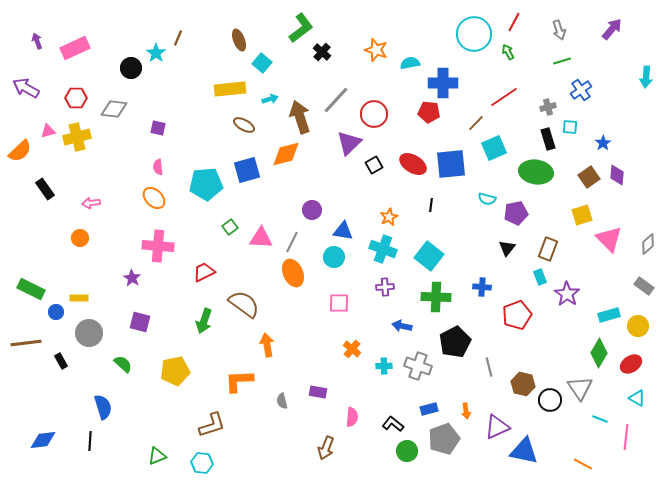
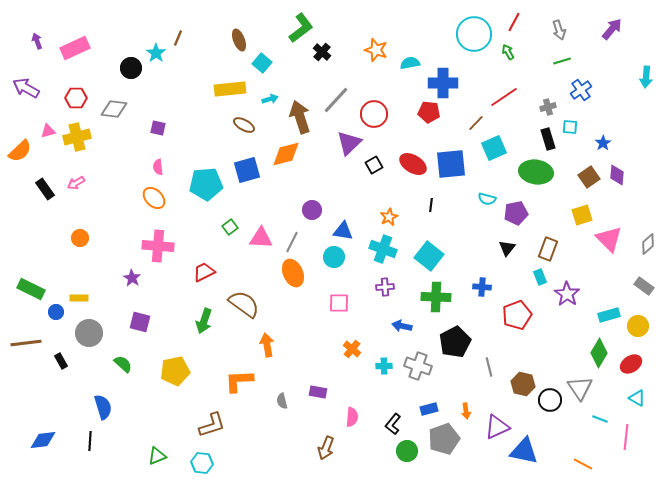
pink arrow at (91, 203): moved 15 px left, 20 px up; rotated 24 degrees counterclockwise
black L-shape at (393, 424): rotated 90 degrees counterclockwise
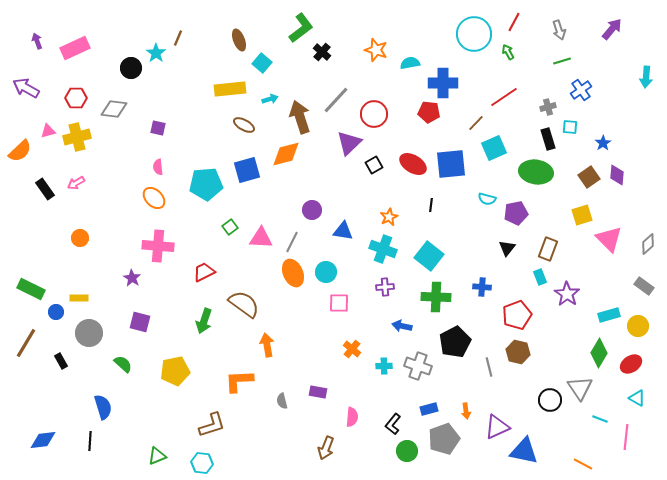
cyan circle at (334, 257): moved 8 px left, 15 px down
brown line at (26, 343): rotated 52 degrees counterclockwise
brown hexagon at (523, 384): moved 5 px left, 32 px up
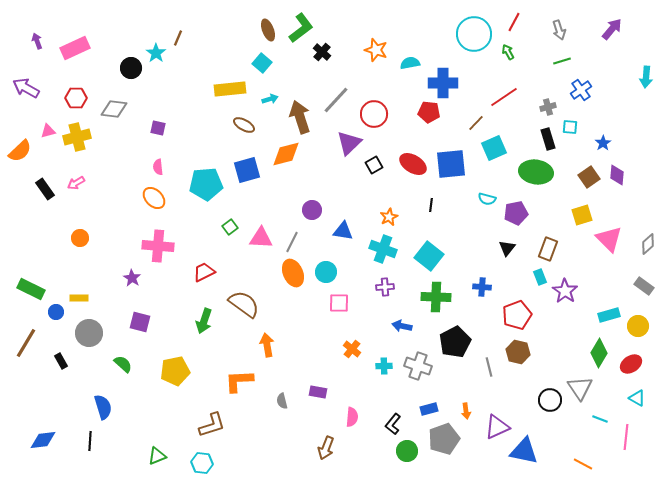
brown ellipse at (239, 40): moved 29 px right, 10 px up
purple star at (567, 294): moved 2 px left, 3 px up
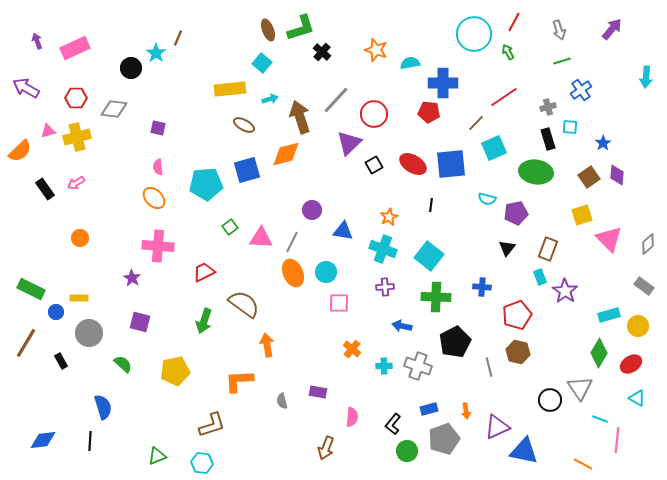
green L-shape at (301, 28): rotated 20 degrees clockwise
pink line at (626, 437): moved 9 px left, 3 px down
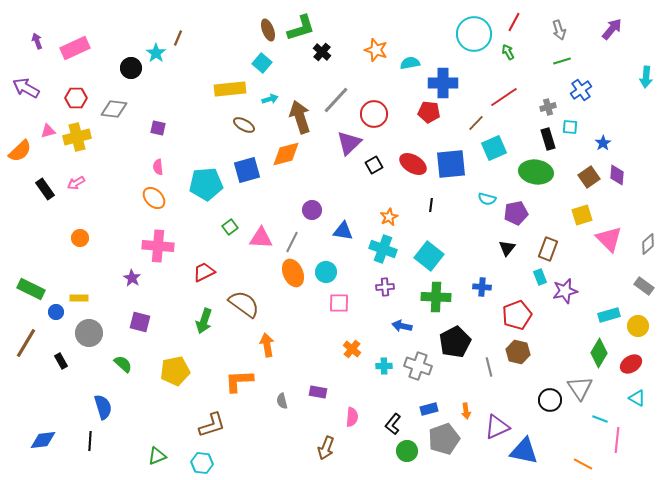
purple star at (565, 291): rotated 25 degrees clockwise
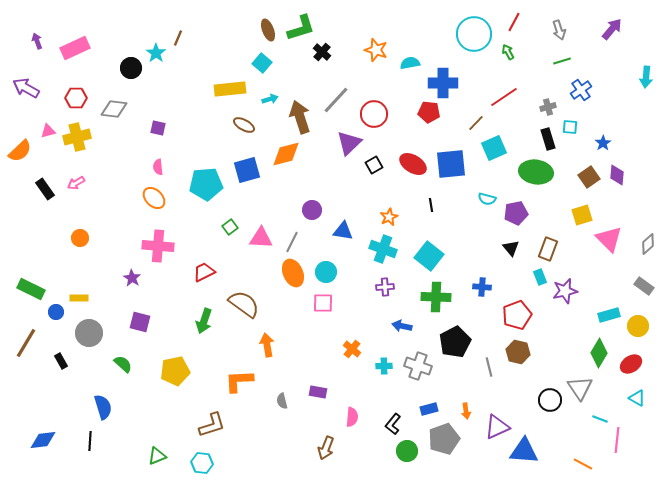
black line at (431, 205): rotated 16 degrees counterclockwise
black triangle at (507, 248): moved 4 px right; rotated 18 degrees counterclockwise
pink square at (339, 303): moved 16 px left
blue triangle at (524, 451): rotated 8 degrees counterclockwise
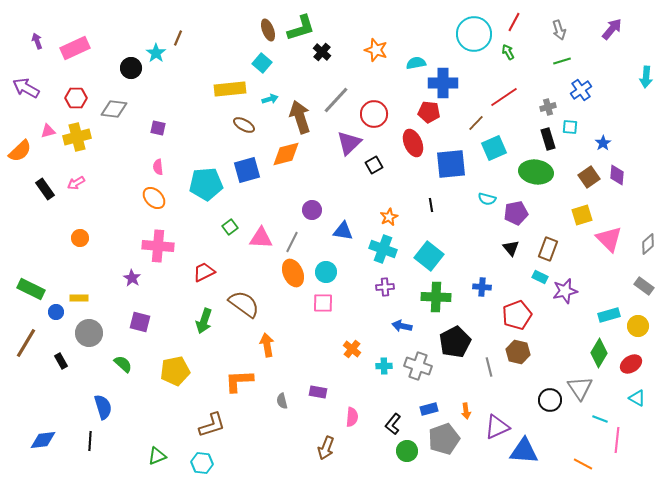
cyan semicircle at (410, 63): moved 6 px right
red ellipse at (413, 164): moved 21 px up; rotated 36 degrees clockwise
cyan rectangle at (540, 277): rotated 42 degrees counterclockwise
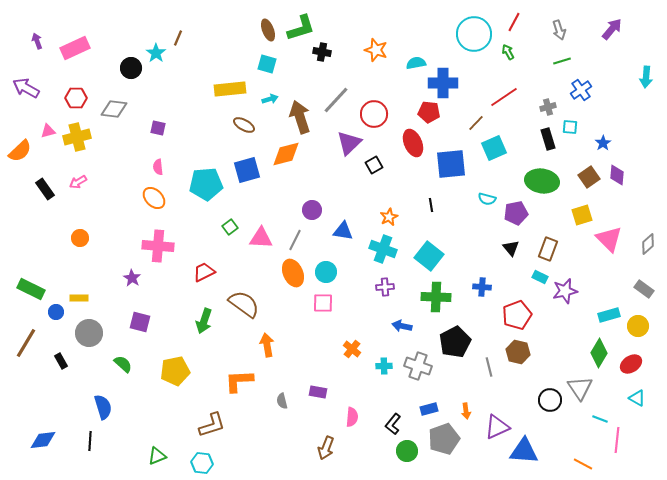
black cross at (322, 52): rotated 30 degrees counterclockwise
cyan square at (262, 63): moved 5 px right, 1 px down; rotated 24 degrees counterclockwise
green ellipse at (536, 172): moved 6 px right, 9 px down
pink arrow at (76, 183): moved 2 px right, 1 px up
gray line at (292, 242): moved 3 px right, 2 px up
gray rectangle at (644, 286): moved 3 px down
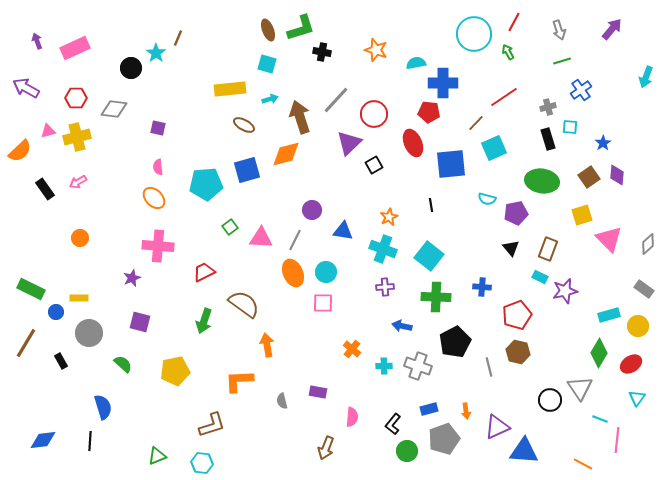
cyan arrow at (646, 77): rotated 15 degrees clockwise
purple star at (132, 278): rotated 18 degrees clockwise
cyan triangle at (637, 398): rotated 36 degrees clockwise
